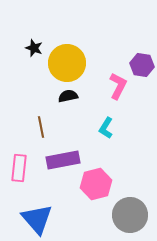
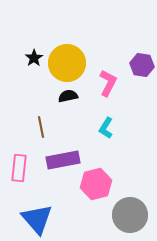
black star: moved 10 px down; rotated 18 degrees clockwise
pink L-shape: moved 10 px left, 3 px up
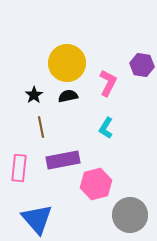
black star: moved 37 px down
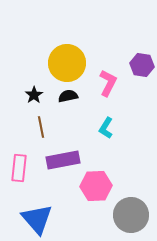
pink hexagon: moved 2 px down; rotated 12 degrees clockwise
gray circle: moved 1 px right
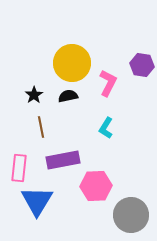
yellow circle: moved 5 px right
blue triangle: moved 18 px up; rotated 12 degrees clockwise
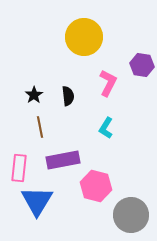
yellow circle: moved 12 px right, 26 px up
black semicircle: rotated 96 degrees clockwise
brown line: moved 1 px left
pink hexagon: rotated 16 degrees clockwise
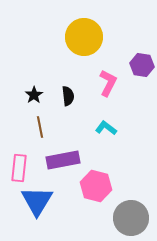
cyan L-shape: rotated 95 degrees clockwise
gray circle: moved 3 px down
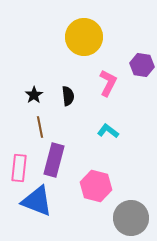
cyan L-shape: moved 2 px right, 3 px down
purple rectangle: moved 9 px left; rotated 64 degrees counterclockwise
blue triangle: rotated 40 degrees counterclockwise
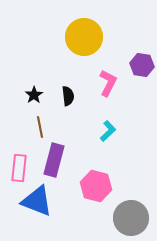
cyan L-shape: rotated 100 degrees clockwise
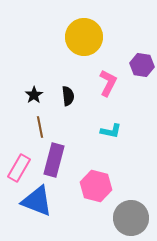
cyan L-shape: moved 3 px right; rotated 55 degrees clockwise
pink rectangle: rotated 24 degrees clockwise
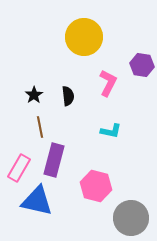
blue triangle: rotated 8 degrees counterclockwise
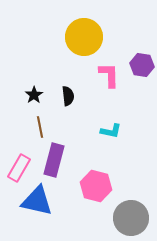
pink L-shape: moved 1 px right, 8 px up; rotated 28 degrees counterclockwise
